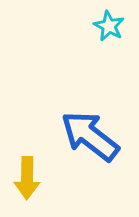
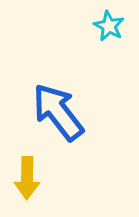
blue arrow: moved 32 px left, 24 px up; rotated 14 degrees clockwise
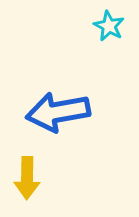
blue arrow: rotated 62 degrees counterclockwise
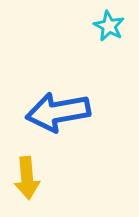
yellow arrow: rotated 6 degrees counterclockwise
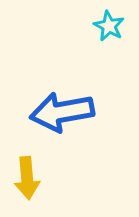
blue arrow: moved 4 px right
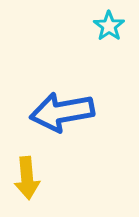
cyan star: rotated 8 degrees clockwise
